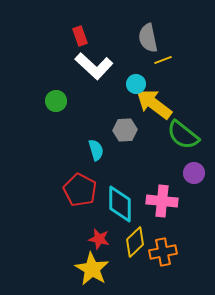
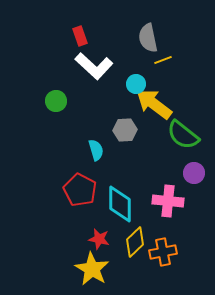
pink cross: moved 6 px right
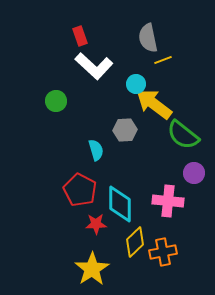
red star: moved 3 px left, 15 px up; rotated 15 degrees counterclockwise
yellow star: rotated 8 degrees clockwise
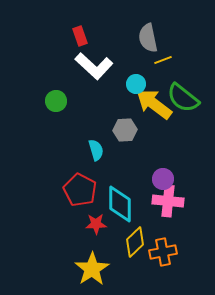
green semicircle: moved 37 px up
purple circle: moved 31 px left, 6 px down
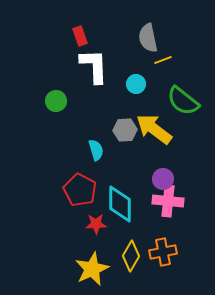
white L-shape: rotated 135 degrees counterclockwise
green semicircle: moved 3 px down
yellow arrow: moved 25 px down
yellow diamond: moved 4 px left, 14 px down; rotated 16 degrees counterclockwise
yellow star: rotated 8 degrees clockwise
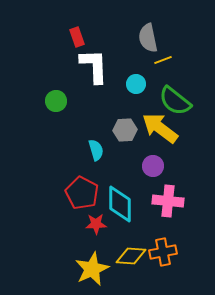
red rectangle: moved 3 px left, 1 px down
green semicircle: moved 8 px left
yellow arrow: moved 6 px right, 1 px up
purple circle: moved 10 px left, 13 px up
red pentagon: moved 2 px right, 3 px down
yellow diamond: rotated 64 degrees clockwise
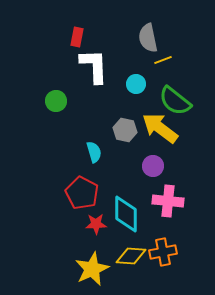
red rectangle: rotated 30 degrees clockwise
gray hexagon: rotated 15 degrees clockwise
cyan semicircle: moved 2 px left, 2 px down
cyan diamond: moved 6 px right, 10 px down
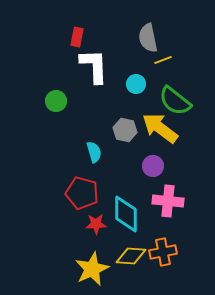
red pentagon: rotated 12 degrees counterclockwise
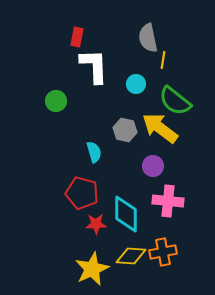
yellow line: rotated 60 degrees counterclockwise
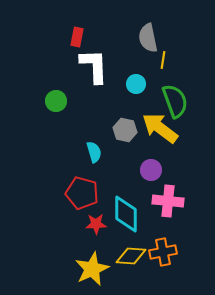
green semicircle: rotated 148 degrees counterclockwise
purple circle: moved 2 px left, 4 px down
